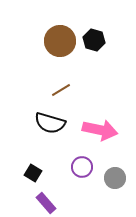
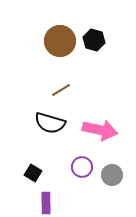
gray circle: moved 3 px left, 3 px up
purple rectangle: rotated 40 degrees clockwise
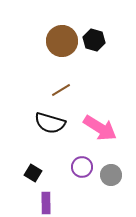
brown circle: moved 2 px right
pink arrow: moved 2 px up; rotated 20 degrees clockwise
gray circle: moved 1 px left
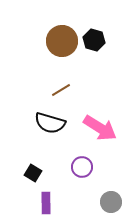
gray circle: moved 27 px down
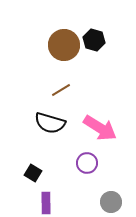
brown circle: moved 2 px right, 4 px down
purple circle: moved 5 px right, 4 px up
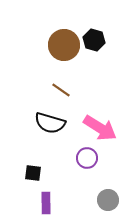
brown line: rotated 66 degrees clockwise
purple circle: moved 5 px up
black square: rotated 24 degrees counterclockwise
gray circle: moved 3 px left, 2 px up
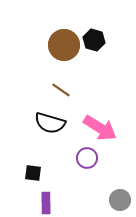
gray circle: moved 12 px right
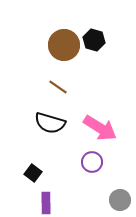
brown line: moved 3 px left, 3 px up
purple circle: moved 5 px right, 4 px down
black square: rotated 30 degrees clockwise
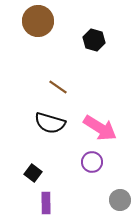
brown circle: moved 26 px left, 24 px up
